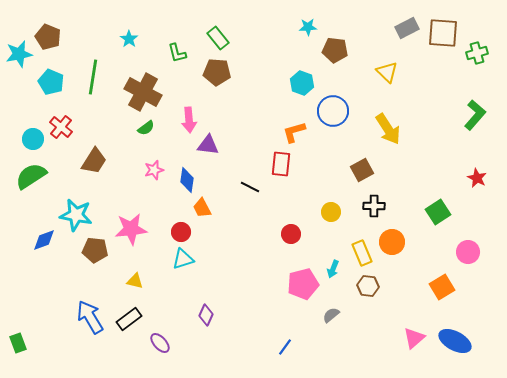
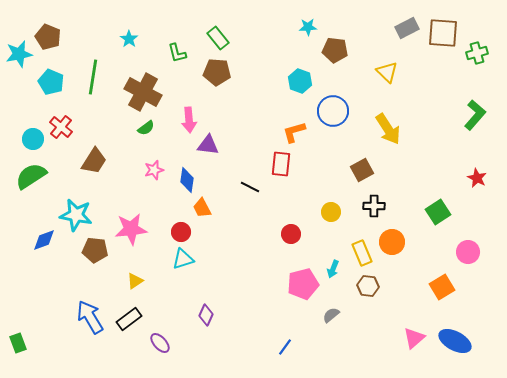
cyan hexagon at (302, 83): moved 2 px left, 2 px up
yellow triangle at (135, 281): rotated 48 degrees counterclockwise
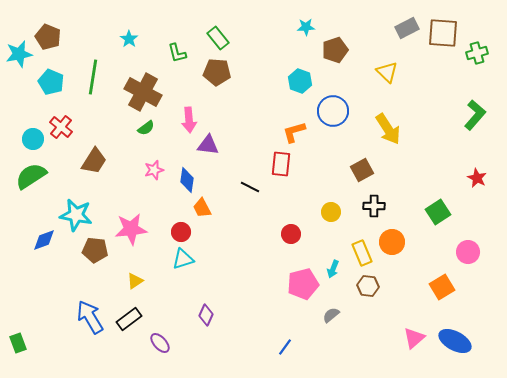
cyan star at (308, 27): moved 2 px left
brown pentagon at (335, 50): rotated 25 degrees counterclockwise
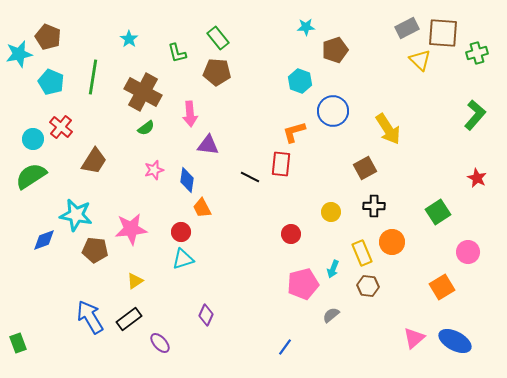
yellow triangle at (387, 72): moved 33 px right, 12 px up
pink arrow at (189, 120): moved 1 px right, 6 px up
brown square at (362, 170): moved 3 px right, 2 px up
black line at (250, 187): moved 10 px up
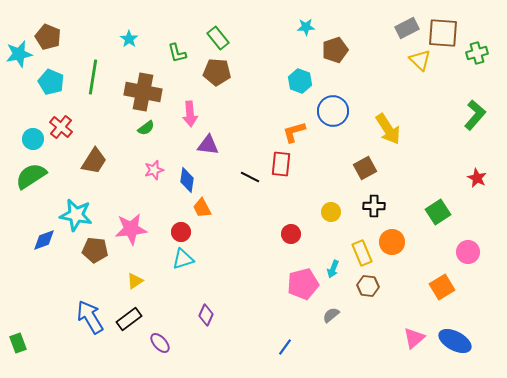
brown cross at (143, 92): rotated 18 degrees counterclockwise
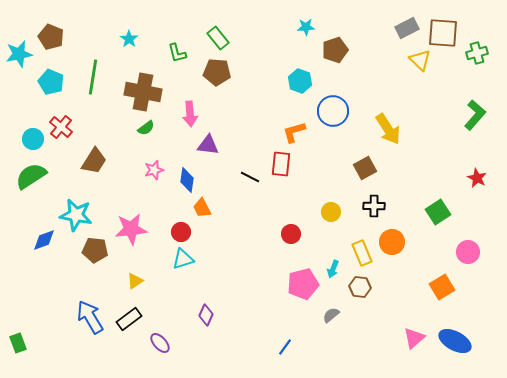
brown pentagon at (48, 37): moved 3 px right
brown hexagon at (368, 286): moved 8 px left, 1 px down
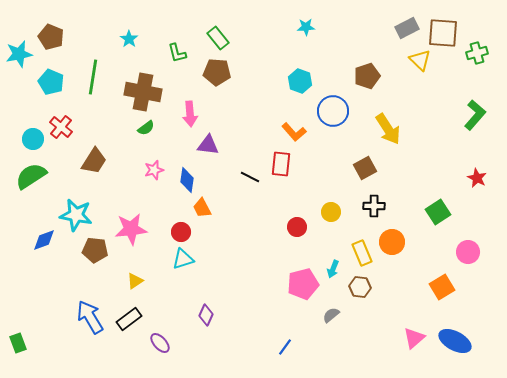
brown pentagon at (335, 50): moved 32 px right, 26 px down
orange L-shape at (294, 132): rotated 115 degrees counterclockwise
red circle at (291, 234): moved 6 px right, 7 px up
